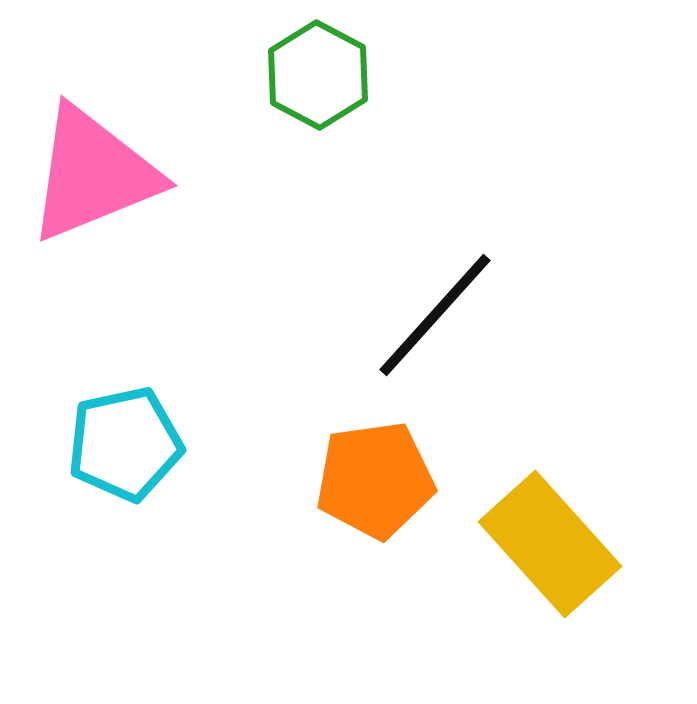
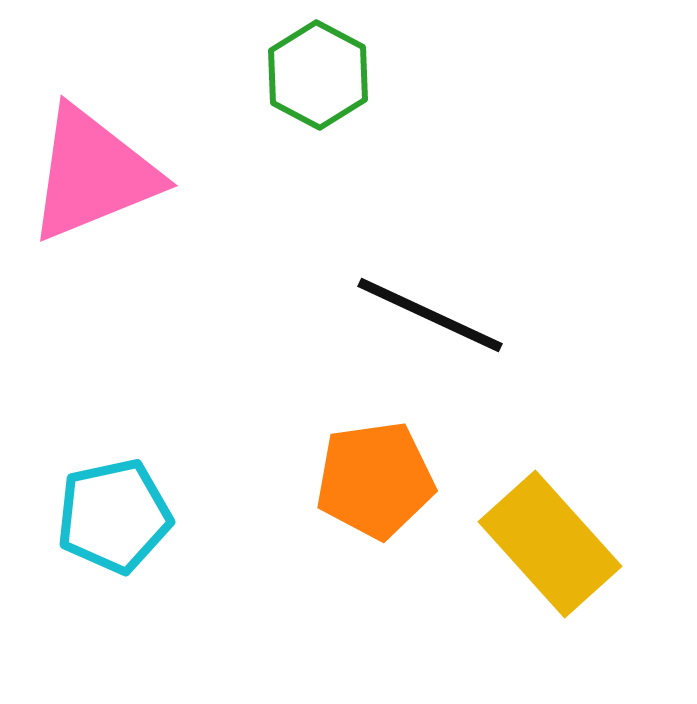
black line: moved 5 px left; rotated 73 degrees clockwise
cyan pentagon: moved 11 px left, 72 px down
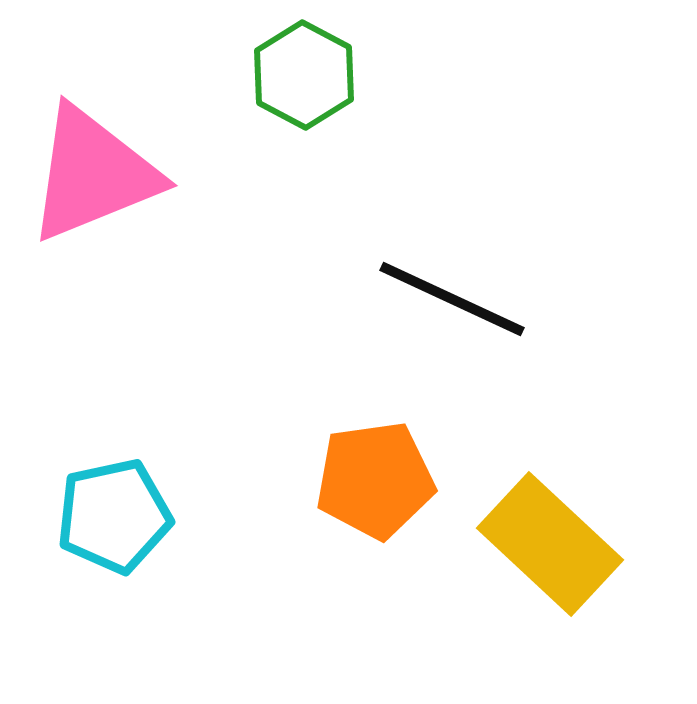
green hexagon: moved 14 px left
black line: moved 22 px right, 16 px up
yellow rectangle: rotated 5 degrees counterclockwise
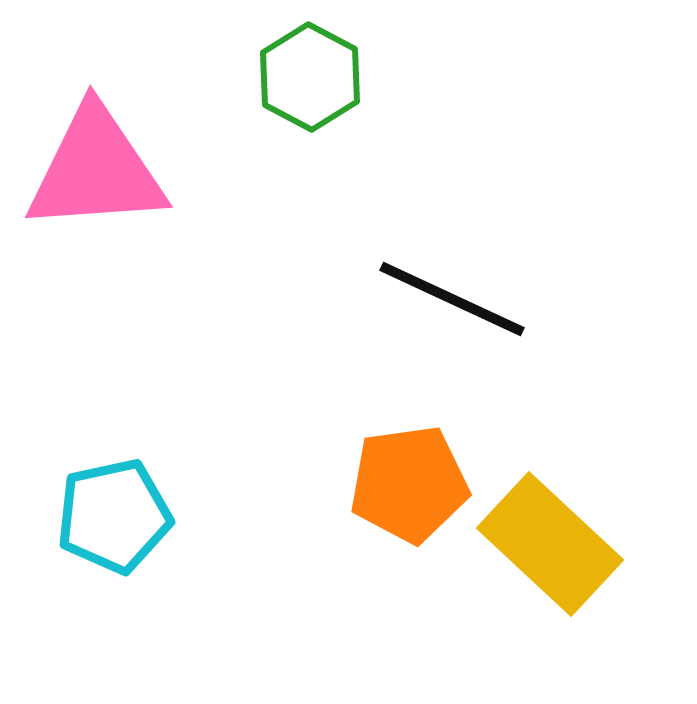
green hexagon: moved 6 px right, 2 px down
pink triangle: moved 3 px right, 4 px up; rotated 18 degrees clockwise
orange pentagon: moved 34 px right, 4 px down
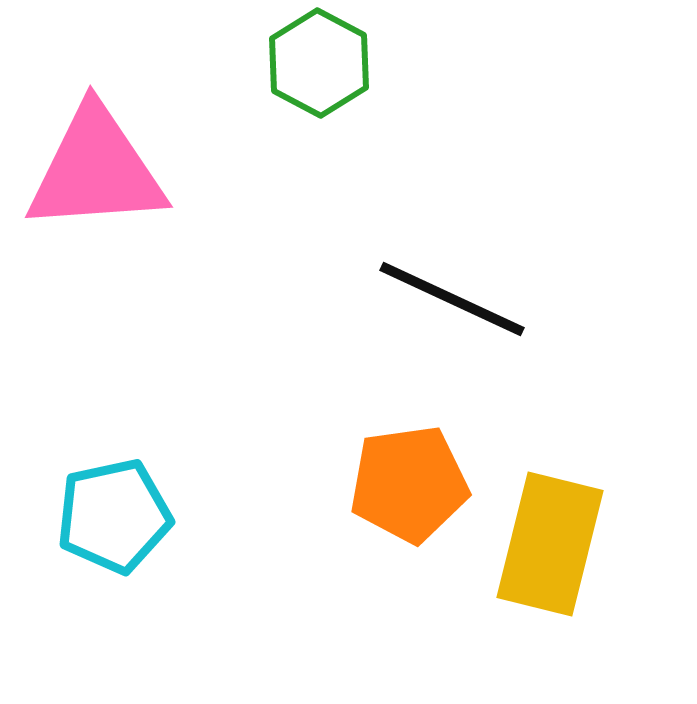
green hexagon: moved 9 px right, 14 px up
yellow rectangle: rotated 61 degrees clockwise
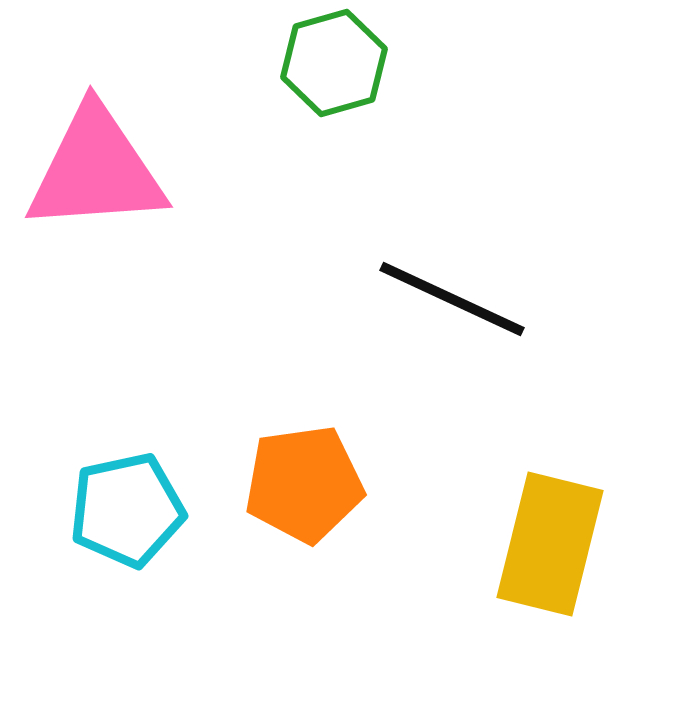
green hexagon: moved 15 px right; rotated 16 degrees clockwise
orange pentagon: moved 105 px left
cyan pentagon: moved 13 px right, 6 px up
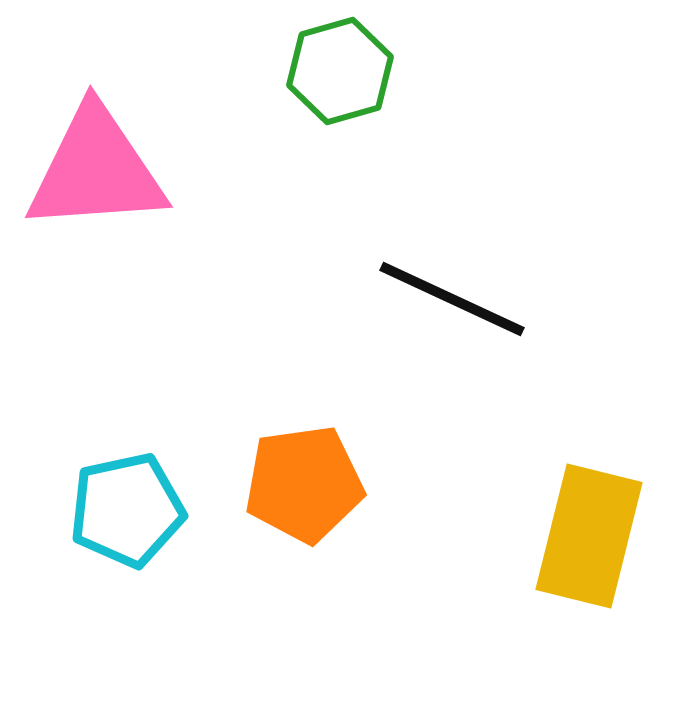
green hexagon: moved 6 px right, 8 px down
yellow rectangle: moved 39 px right, 8 px up
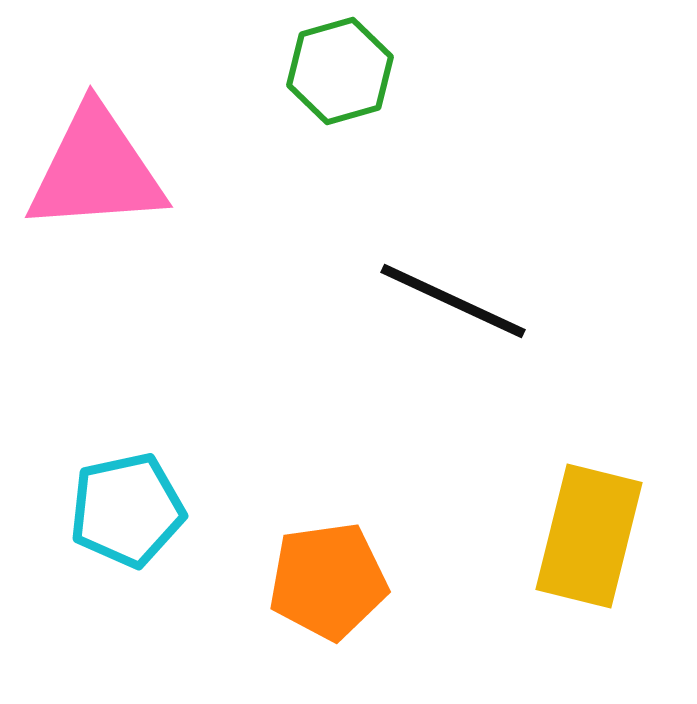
black line: moved 1 px right, 2 px down
orange pentagon: moved 24 px right, 97 px down
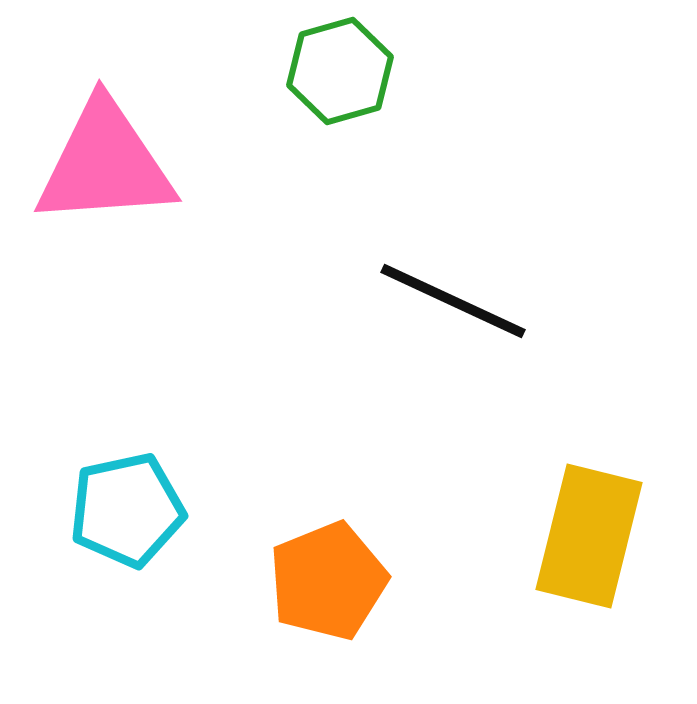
pink triangle: moved 9 px right, 6 px up
orange pentagon: rotated 14 degrees counterclockwise
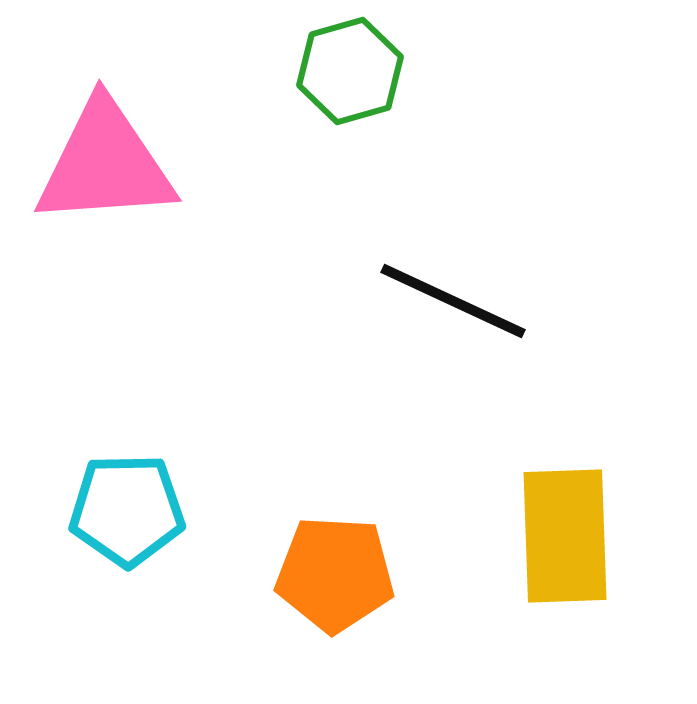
green hexagon: moved 10 px right
cyan pentagon: rotated 11 degrees clockwise
yellow rectangle: moved 24 px left; rotated 16 degrees counterclockwise
orange pentagon: moved 7 px right, 7 px up; rotated 25 degrees clockwise
